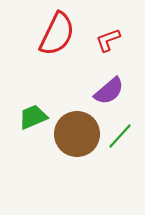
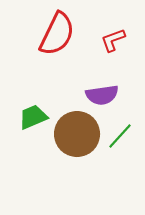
red L-shape: moved 5 px right
purple semicircle: moved 7 px left, 4 px down; rotated 32 degrees clockwise
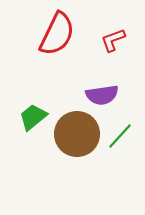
green trapezoid: rotated 16 degrees counterclockwise
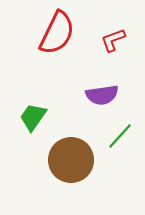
red semicircle: moved 1 px up
green trapezoid: rotated 16 degrees counterclockwise
brown circle: moved 6 px left, 26 px down
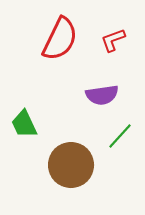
red semicircle: moved 3 px right, 6 px down
green trapezoid: moved 9 px left, 7 px down; rotated 60 degrees counterclockwise
brown circle: moved 5 px down
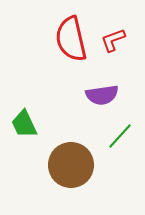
red semicircle: moved 11 px right; rotated 141 degrees clockwise
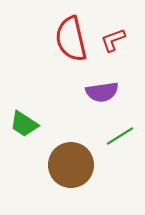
purple semicircle: moved 3 px up
green trapezoid: rotated 32 degrees counterclockwise
green line: rotated 16 degrees clockwise
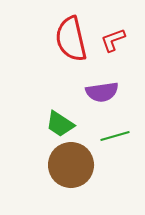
green trapezoid: moved 36 px right
green line: moved 5 px left; rotated 16 degrees clockwise
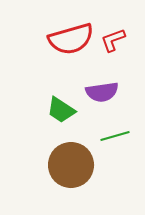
red semicircle: rotated 93 degrees counterclockwise
green trapezoid: moved 1 px right, 14 px up
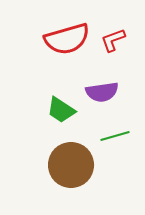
red semicircle: moved 4 px left
